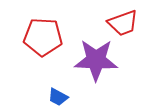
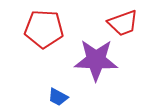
red pentagon: moved 1 px right, 8 px up
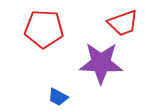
purple star: moved 5 px right, 3 px down
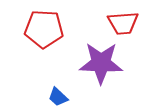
red trapezoid: rotated 16 degrees clockwise
blue trapezoid: rotated 15 degrees clockwise
